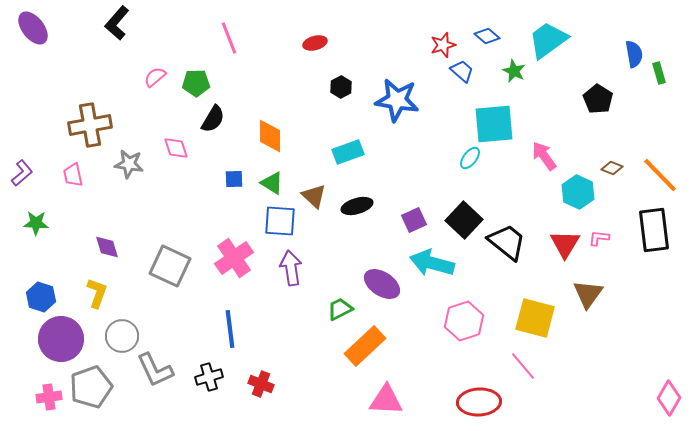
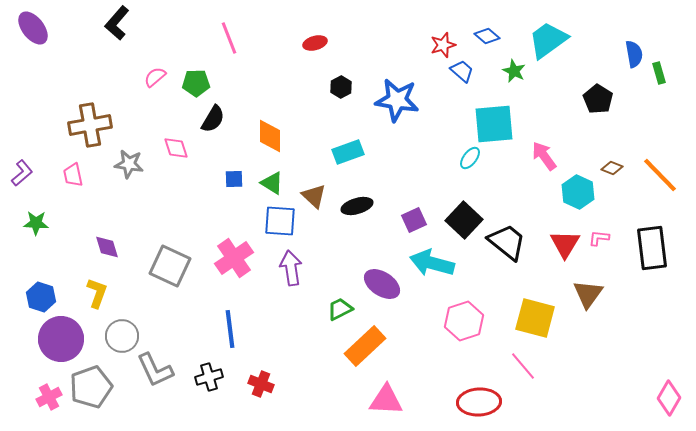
black rectangle at (654, 230): moved 2 px left, 18 px down
pink cross at (49, 397): rotated 20 degrees counterclockwise
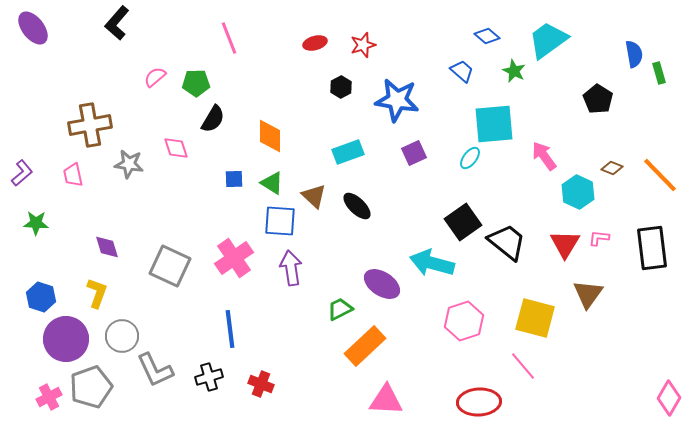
red star at (443, 45): moved 80 px left
black ellipse at (357, 206): rotated 60 degrees clockwise
purple square at (414, 220): moved 67 px up
black square at (464, 220): moved 1 px left, 2 px down; rotated 12 degrees clockwise
purple circle at (61, 339): moved 5 px right
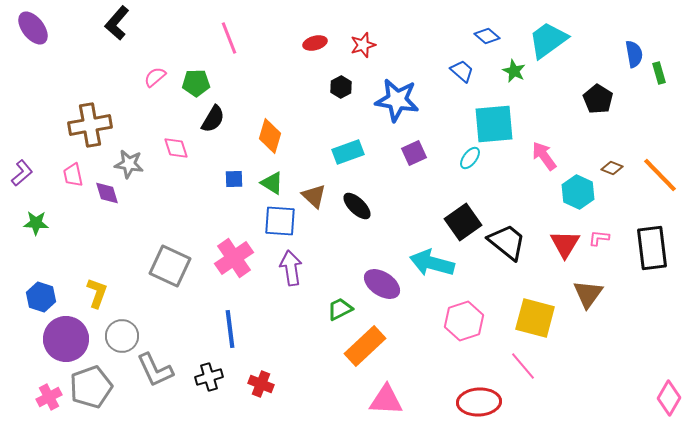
orange diamond at (270, 136): rotated 16 degrees clockwise
purple diamond at (107, 247): moved 54 px up
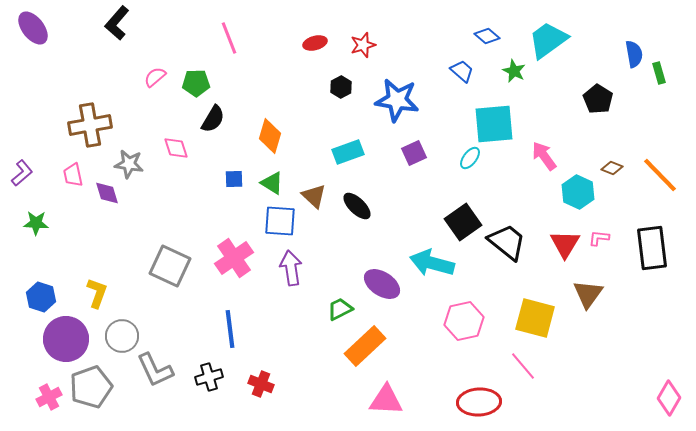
pink hexagon at (464, 321): rotated 6 degrees clockwise
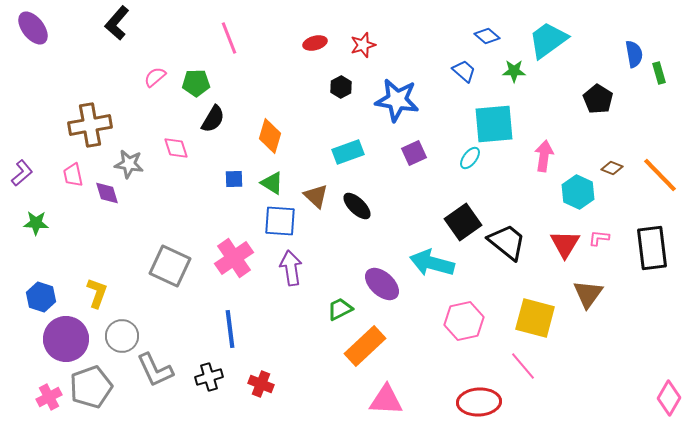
blue trapezoid at (462, 71): moved 2 px right
green star at (514, 71): rotated 25 degrees counterclockwise
pink arrow at (544, 156): rotated 44 degrees clockwise
brown triangle at (314, 196): moved 2 px right
purple ellipse at (382, 284): rotated 9 degrees clockwise
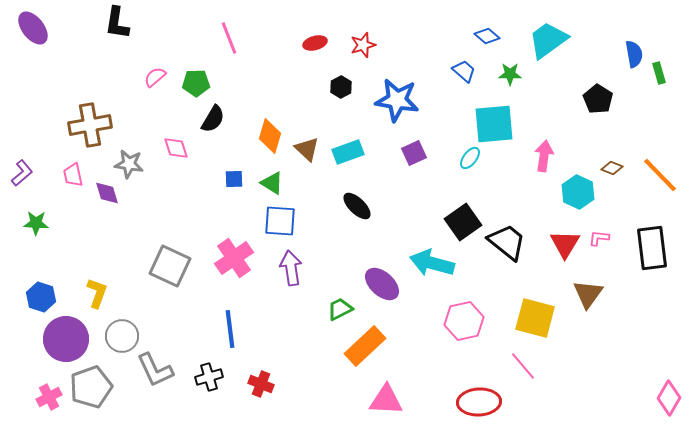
black L-shape at (117, 23): rotated 32 degrees counterclockwise
green star at (514, 71): moved 4 px left, 3 px down
brown triangle at (316, 196): moved 9 px left, 47 px up
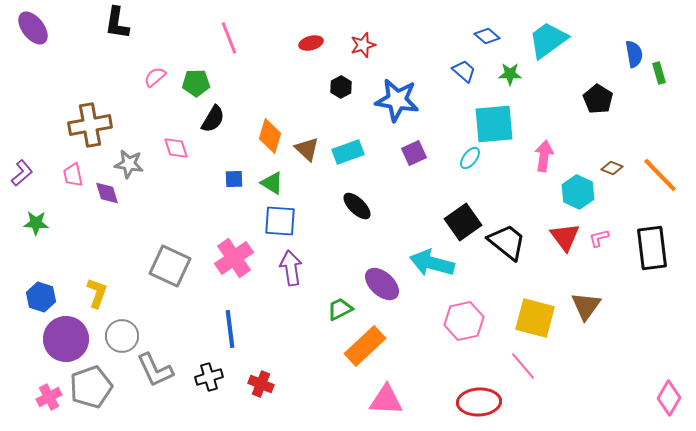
red ellipse at (315, 43): moved 4 px left
pink L-shape at (599, 238): rotated 20 degrees counterclockwise
red triangle at (565, 244): moved 7 px up; rotated 8 degrees counterclockwise
brown triangle at (588, 294): moved 2 px left, 12 px down
